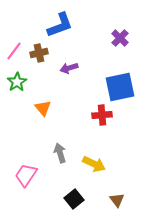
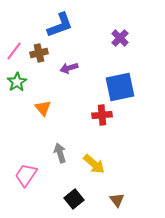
yellow arrow: rotated 15 degrees clockwise
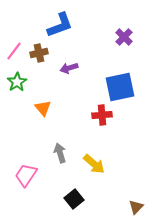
purple cross: moved 4 px right, 1 px up
brown triangle: moved 19 px right, 7 px down; rotated 21 degrees clockwise
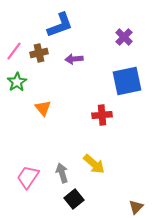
purple arrow: moved 5 px right, 9 px up; rotated 12 degrees clockwise
blue square: moved 7 px right, 6 px up
gray arrow: moved 2 px right, 20 px down
pink trapezoid: moved 2 px right, 2 px down
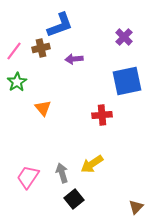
brown cross: moved 2 px right, 5 px up
yellow arrow: moved 2 px left; rotated 105 degrees clockwise
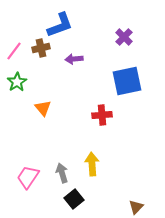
yellow arrow: rotated 120 degrees clockwise
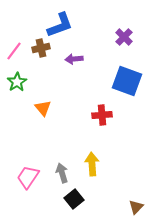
blue square: rotated 32 degrees clockwise
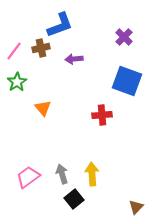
yellow arrow: moved 10 px down
gray arrow: moved 1 px down
pink trapezoid: rotated 20 degrees clockwise
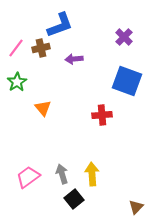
pink line: moved 2 px right, 3 px up
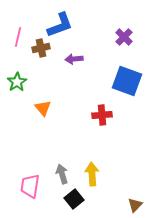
pink line: moved 2 px right, 11 px up; rotated 24 degrees counterclockwise
pink trapezoid: moved 2 px right, 9 px down; rotated 45 degrees counterclockwise
brown triangle: moved 1 px left, 2 px up
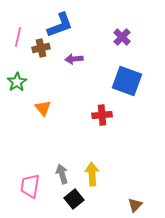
purple cross: moved 2 px left
